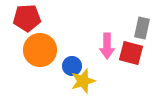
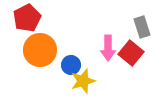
red pentagon: rotated 24 degrees counterclockwise
gray rectangle: moved 1 px up; rotated 30 degrees counterclockwise
pink arrow: moved 1 px right, 2 px down
red square: rotated 25 degrees clockwise
blue circle: moved 1 px left, 1 px up
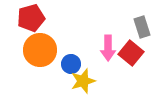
red pentagon: moved 4 px right; rotated 12 degrees clockwise
blue circle: moved 1 px up
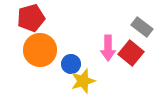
gray rectangle: rotated 35 degrees counterclockwise
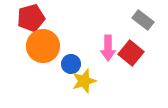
gray rectangle: moved 1 px right, 7 px up
orange circle: moved 3 px right, 4 px up
yellow star: moved 1 px right
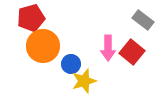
red square: moved 1 px right, 1 px up
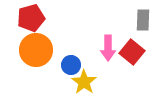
gray rectangle: rotated 55 degrees clockwise
orange circle: moved 7 px left, 4 px down
blue circle: moved 1 px down
yellow star: moved 1 px down; rotated 20 degrees counterclockwise
